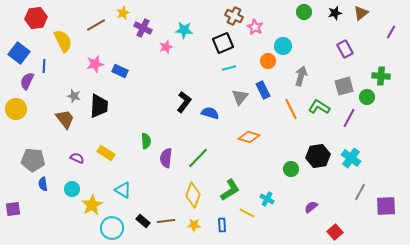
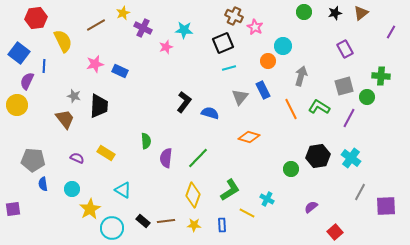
yellow circle at (16, 109): moved 1 px right, 4 px up
yellow star at (92, 205): moved 2 px left, 4 px down
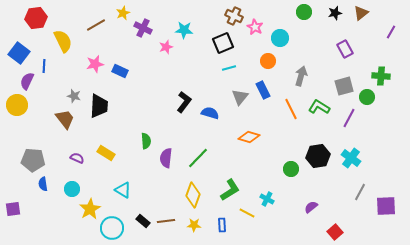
cyan circle at (283, 46): moved 3 px left, 8 px up
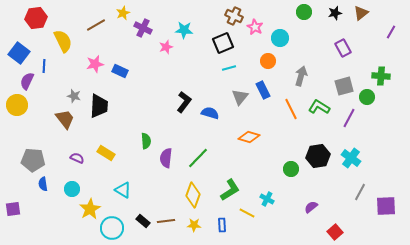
purple rectangle at (345, 49): moved 2 px left, 1 px up
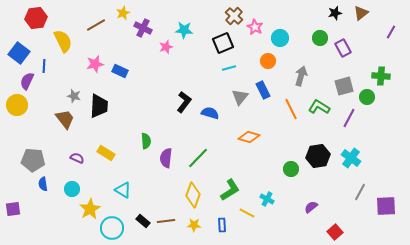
green circle at (304, 12): moved 16 px right, 26 px down
brown cross at (234, 16): rotated 18 degrees clockwise
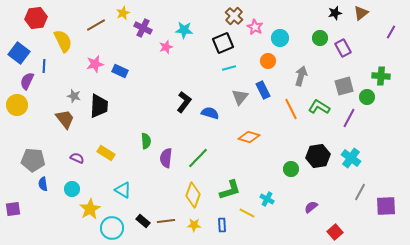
green L-shape at (230, 190): rotated 15 degrees clockwise
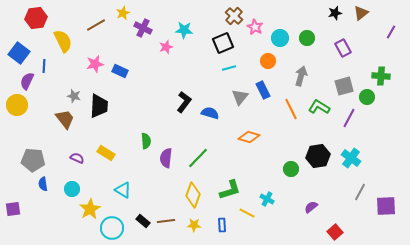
green circle at (320, 38): moved 13 px left
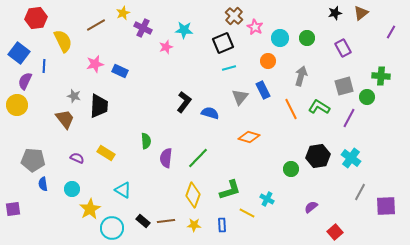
purple semicircle at (27, 81): moved 2 px left
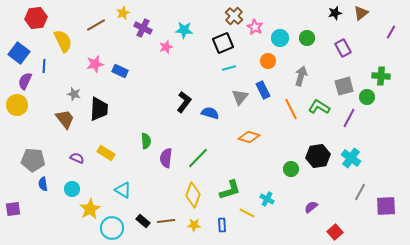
gray star at (74, 96): moved 2 px up
black trapezoid at (99, 106): moved 3 px down
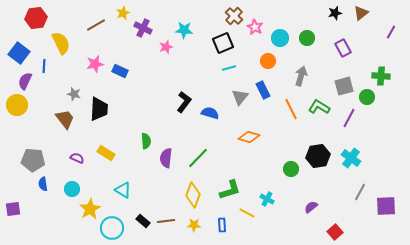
yellow semicircle at (63, 41): moved 2 px left, 2 px down
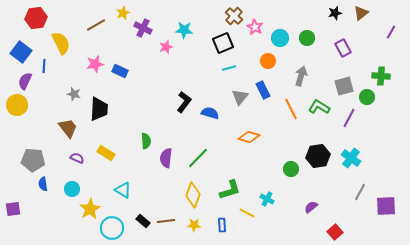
blue square at (19, 53): moved 2 px right, 1 px up
brown trapezoid at (65, 119): moved 3 px right, 9 px down
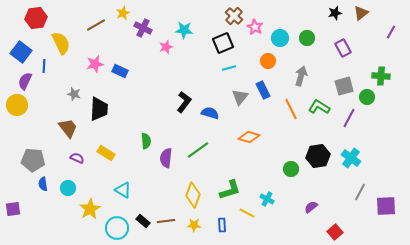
green line at (198, 158): moved 8 px up; rotated 10 degrees clockwise
cyan circle at (72, 189): moved 4 px left, 1 px up
cyan circle at (112, 228): moved 5 px right
